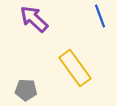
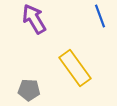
purple arrow: rotated 16 degrees clockwise
gray pentagon: moved 3 px right
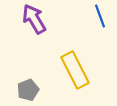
yellow rectangle: moved 2 px down; rotated 9 degrees clockwise
gray pentagon: moved 1 px left; rotated 25 degrees counterclockwise
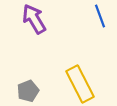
yellow rectangle: moved 5 px right, 14 px down
gray pentagon: moved 1 px down
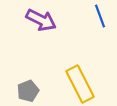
purple arrow: moved 7 px right, 1 px down; rotated 148 degrees clockwise
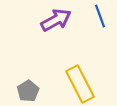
purple arrow: moved 15 px right; rotated 56 degrees counterclockwise
gray pentagon: rotated 10 degrees counterclockwise
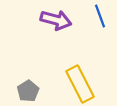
purple arrow: rotated 44 degrees clockwise
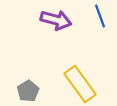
yellow rectangle: rotated 9 degrees counterclockwise
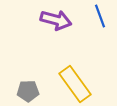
yellow rectangle: moved 5 px left
gray pentagon: rotated 30 degrees clockwise
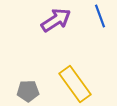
purple arrow: rotated 48 degrees counterclockwise
